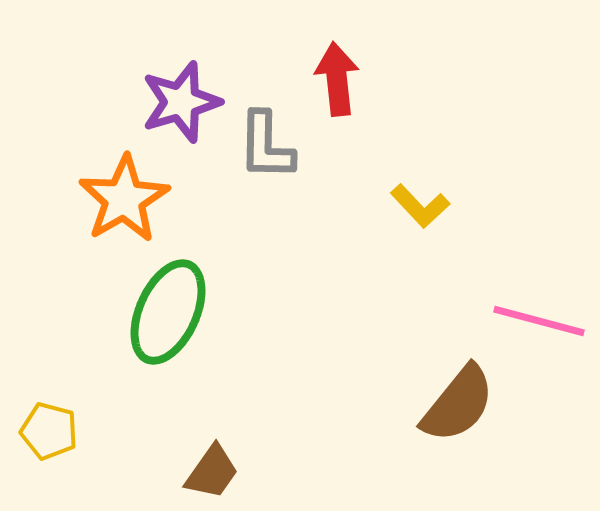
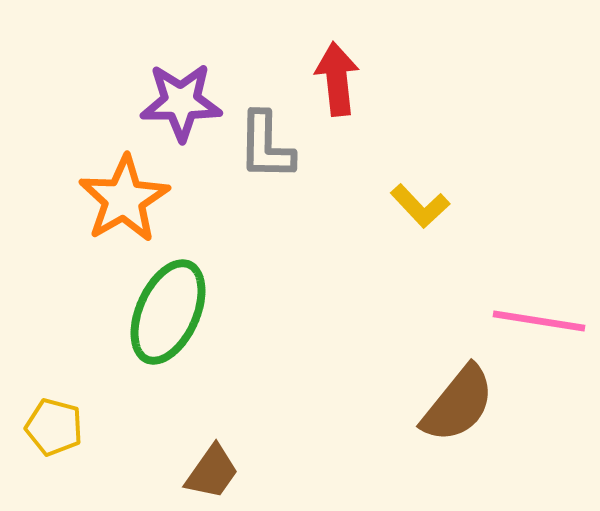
purple star: rotated 16 degrees clockwise
pink line: rotated 6 degrees counterclockwise
yellow pentagon: moved 5 px right, 4 px up
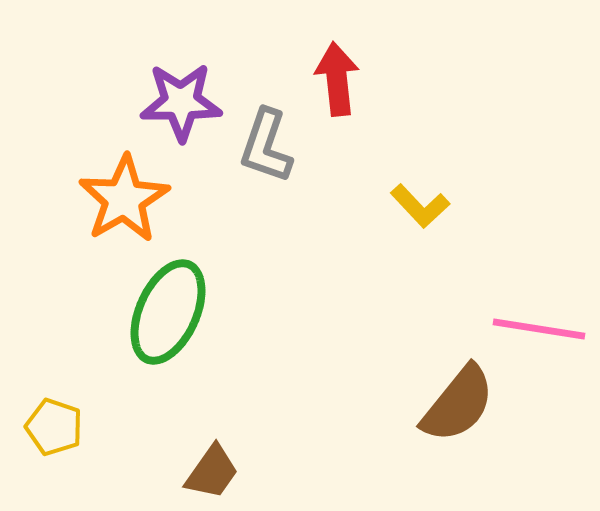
gray L-shape: rotated 18 degrees clockwise
pink line: moved 8 px down
yellow pentagon: rotated 4 degrees clockwise
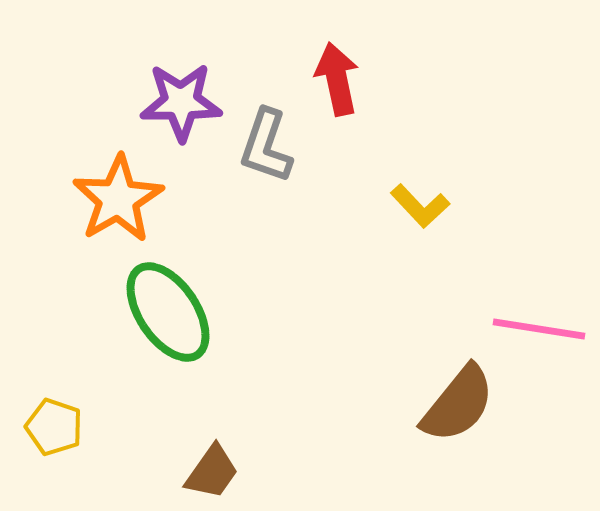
red arrow: rotated 6 degrees counterclockwise
orange star: moved 6 px left
green ellipse: rotated 58 degrees counterclockwise
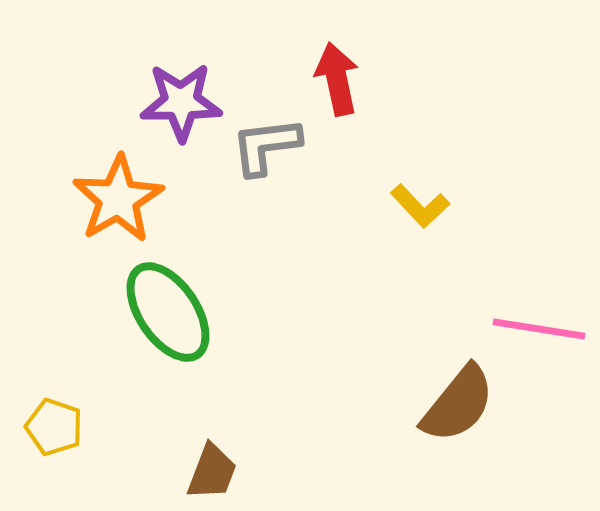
gray L-shape: rotated 64 degrees clockwise
brown trapezoid: rotated 14 degrees counterclockwise
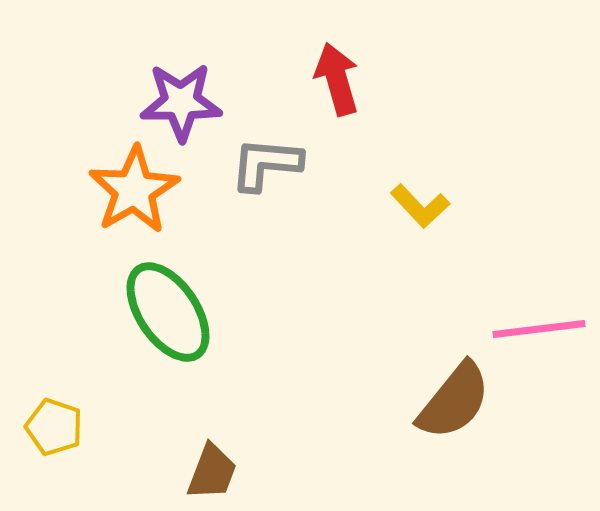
red arrow: rotated 4 degrees counterclockwise
gray L-shape: moved 18 px down; rotated 12 degrees clockwise
orange star: moved 16 px right, 9 px up
pink line: rotated 16 degrees counterclockwise
brown semicircle: moved 4 px left, 3 px up
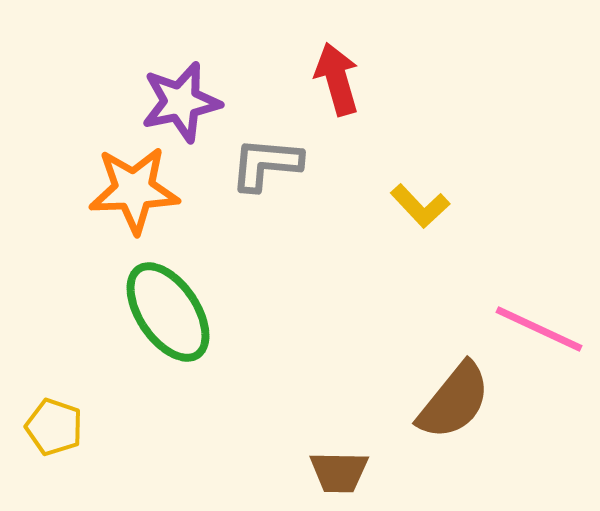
purple star: rotated 12 degrees counterclockwise
orange star: rotated 28 degrees clockwise
pink line: rotated 32 degrees clockwise
brown trapezoid: moved 127 px right; rotated 70 degrees clockwise
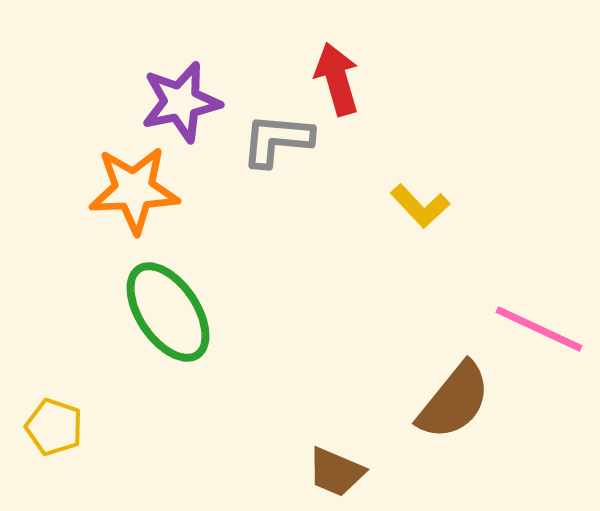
gray L-shape: moved 11 px right, 24 px up
brown trapezoid: moved 3 px left; rotated 22 degrees clockwise
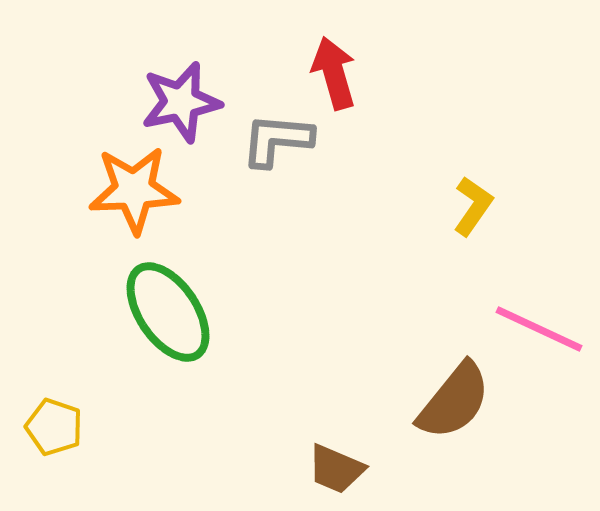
red arrow: moved 3 px left, 6 px up
yellow L-shape: moved 53 px right; rotated 102 degrees counterclockwise
brown trapezoid: moved 3 px up
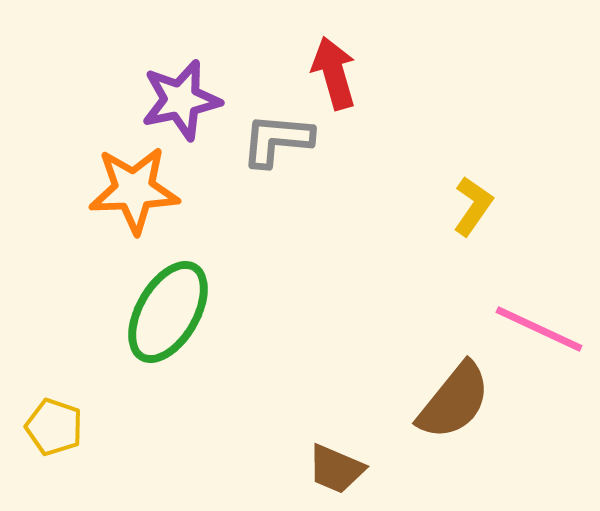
purple star: moved 2 px up
green ellipse: rotated 64 degrees clockwise
